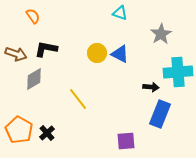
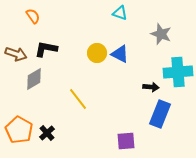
gray star: rotated 20 degrees counterclockwise
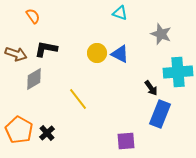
black arrow: moved 1 px down; rotated 49 degrees clockwise
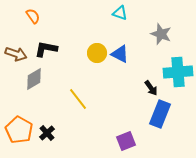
purple square: rotated 18 degrees counterclockwise
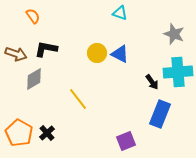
gray star: moved 13 px right
black arrow: moved 1 px right, 6 px up
orange pentagon: moved 3 px down
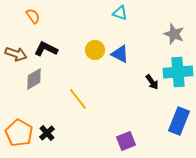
black L-shape: rotated 15 degrees clockwise
yellow circle: moved 2 px left, 3 px up
blue rectangle: moved 19 px right, 7 px down
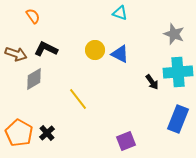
blue rectangle: moved 1 px left, 2 px up
